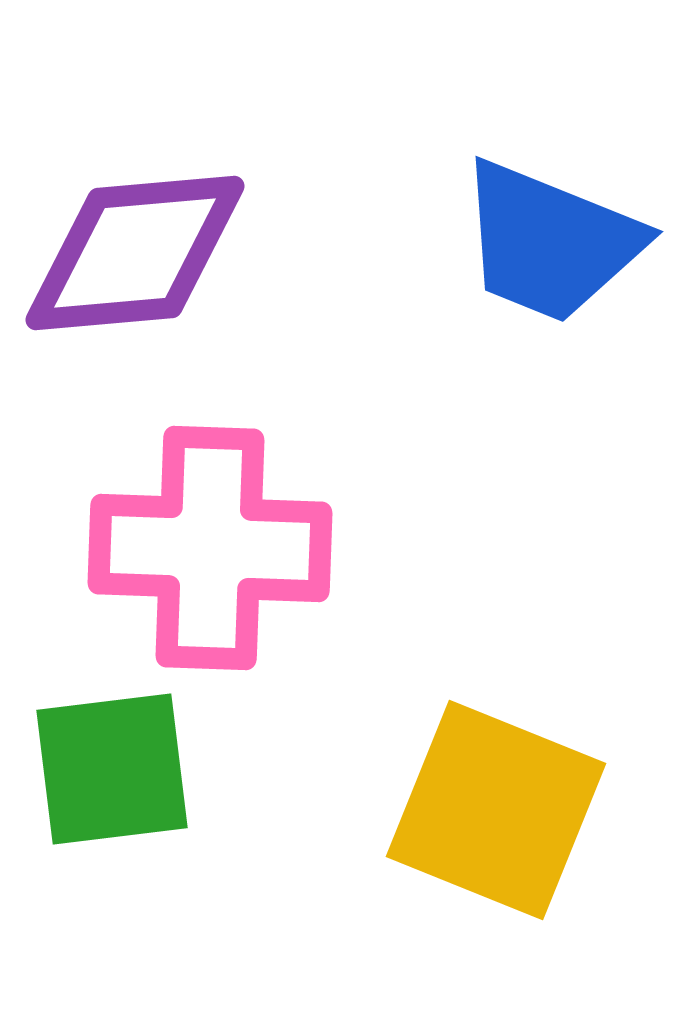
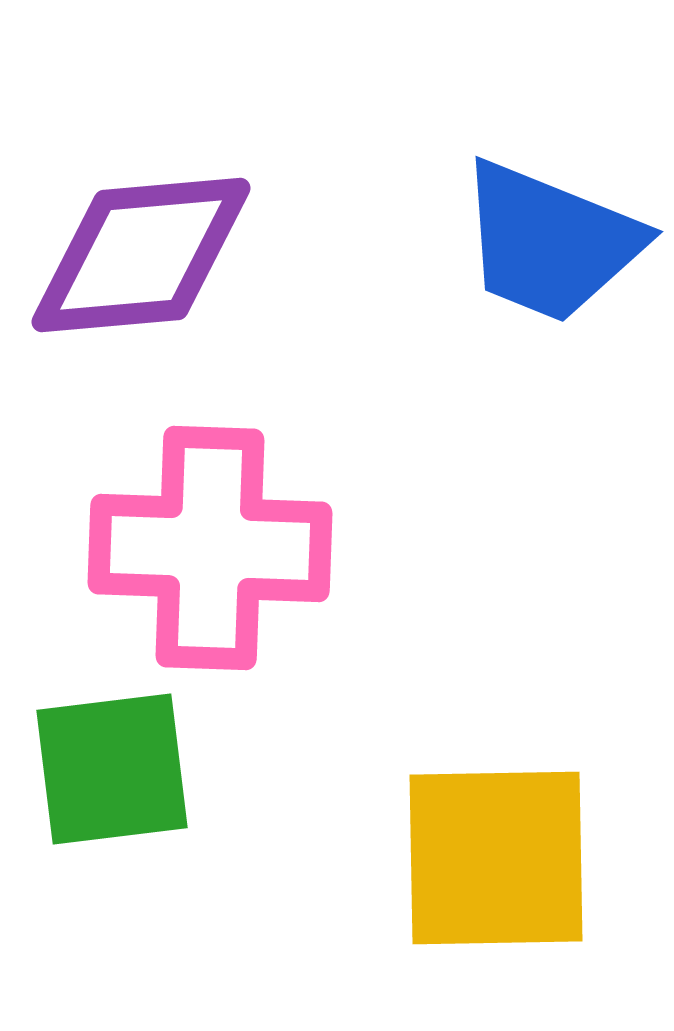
purple diamond: moved 6 px right, 2 px down
yellow square: moved 48 px down; rotated 23 degrees counterclockwise
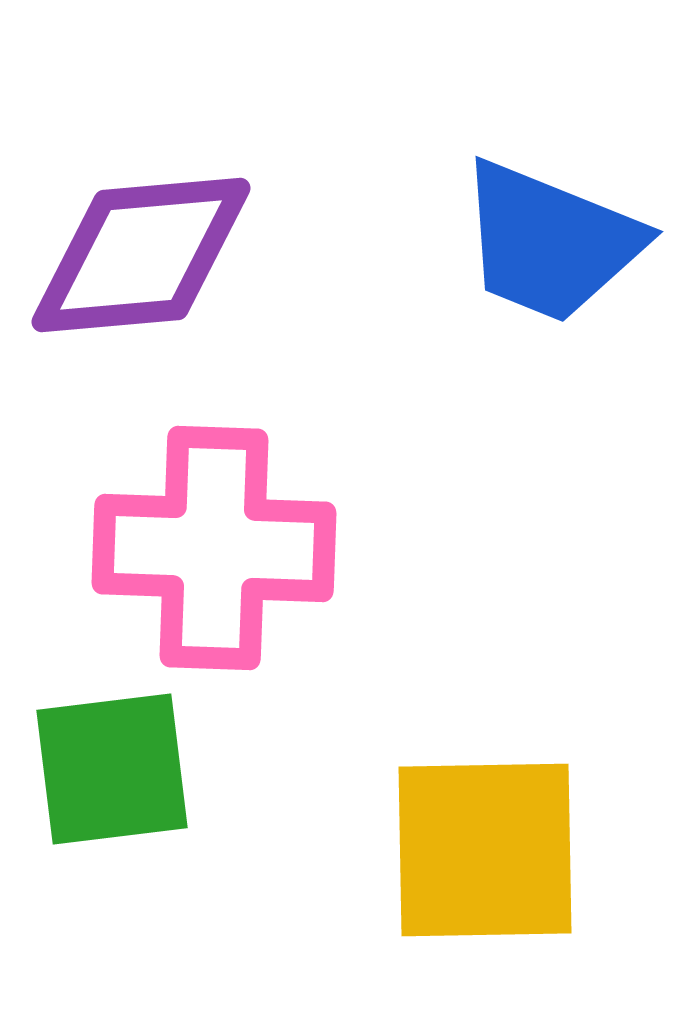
pink cross: moved 4 px right
yellow square: moved 11 px left, 8 px up
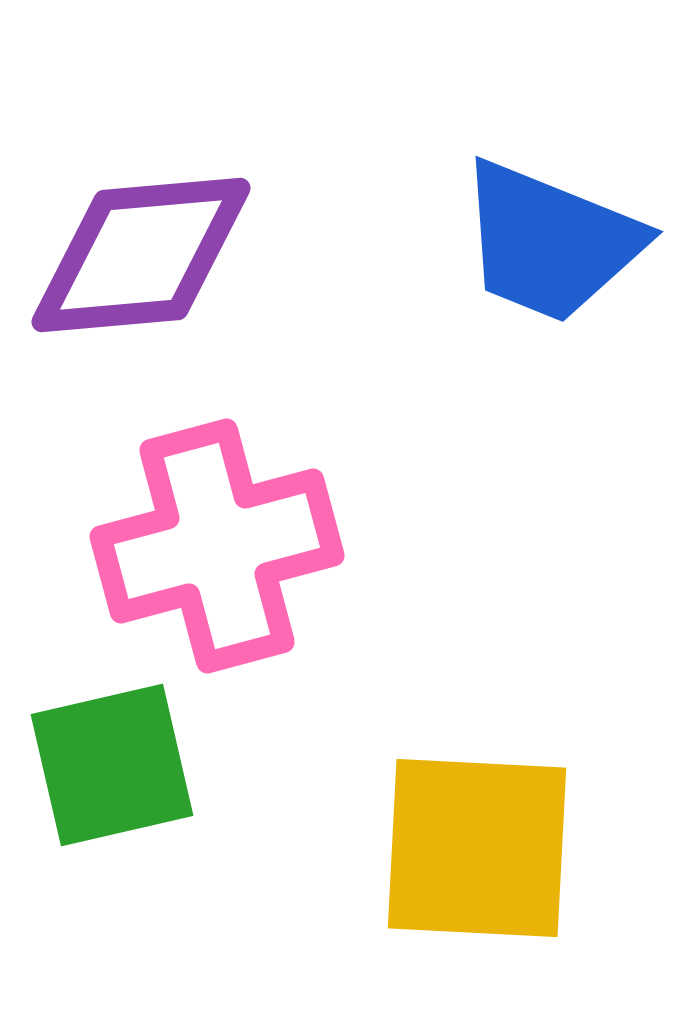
pink cross: moved 3 px right, 2 px up; rotated 17 degrees counterclockwise
green square: moved 4 px up; rotated 6 degrees counterclockwise
yellow square: moved 8 px left, 2 px up; rotated 4 degrees clockwise
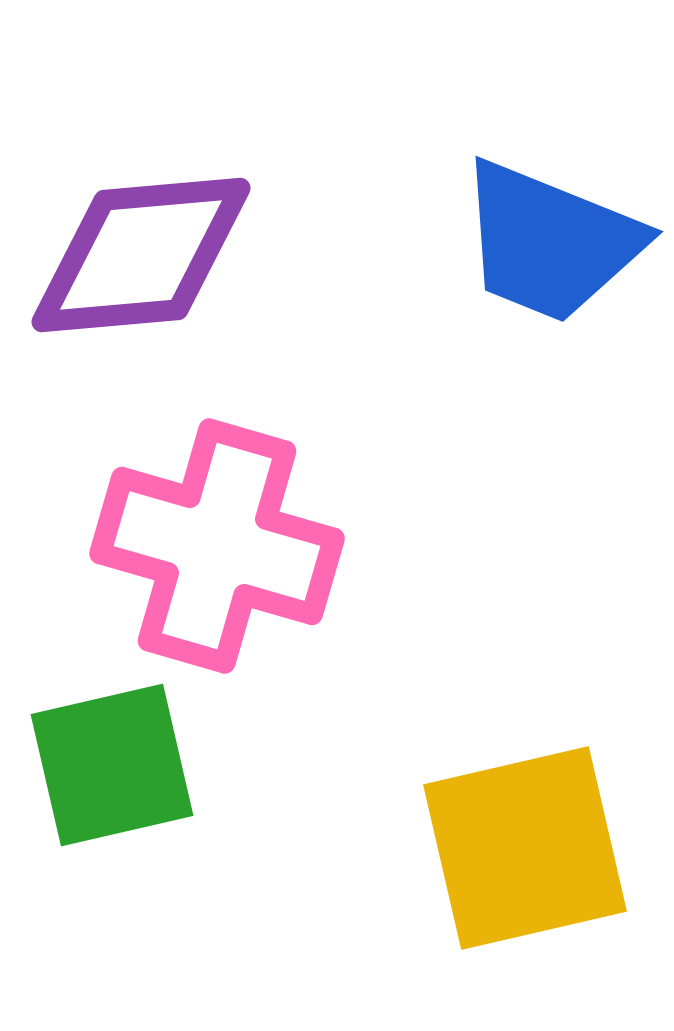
pink cross: rotated 31 degrees clockwise
yellow square: moved 48 px right; rotated 16 degrees counterclockwise
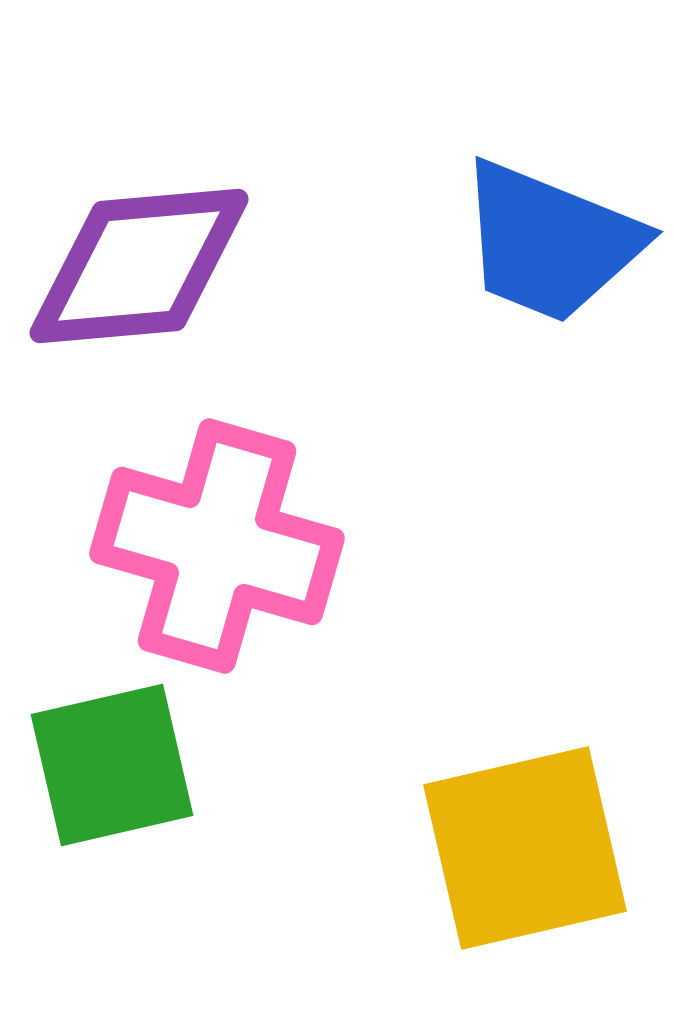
purple diamond: moved 2 px left, 11 px down
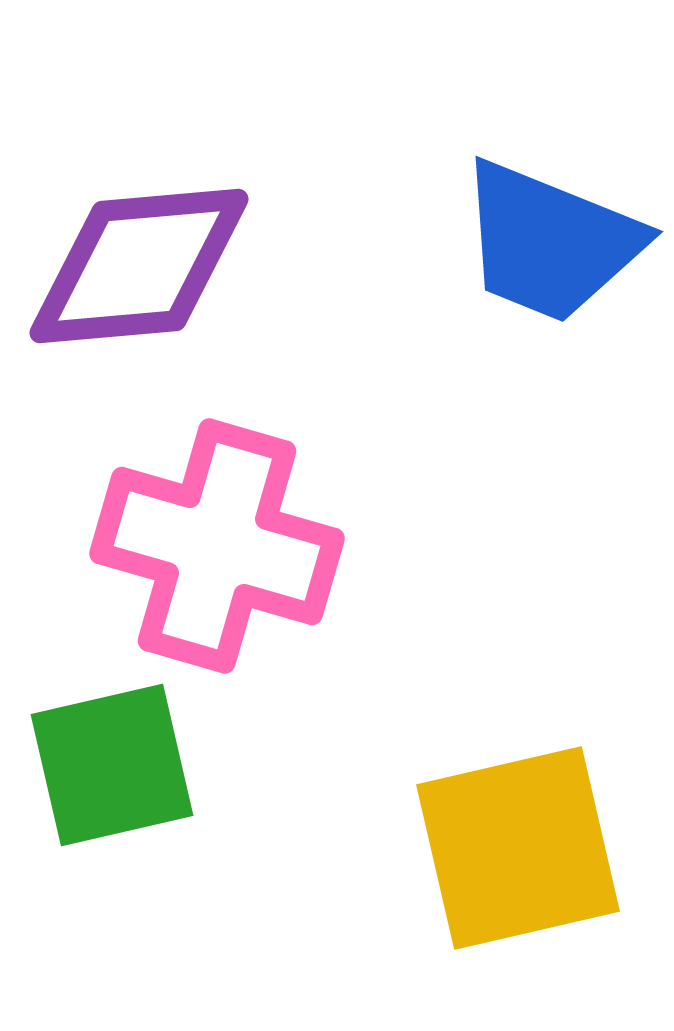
yellow square: moved 7 px left
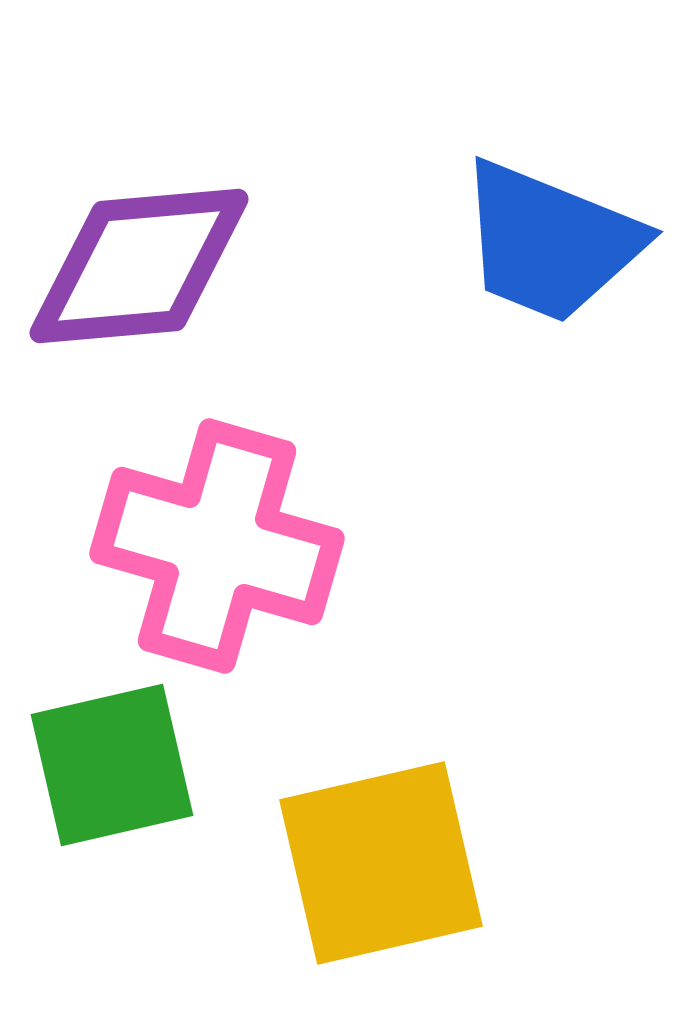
yellow square: moved 137 px left, 15 px down
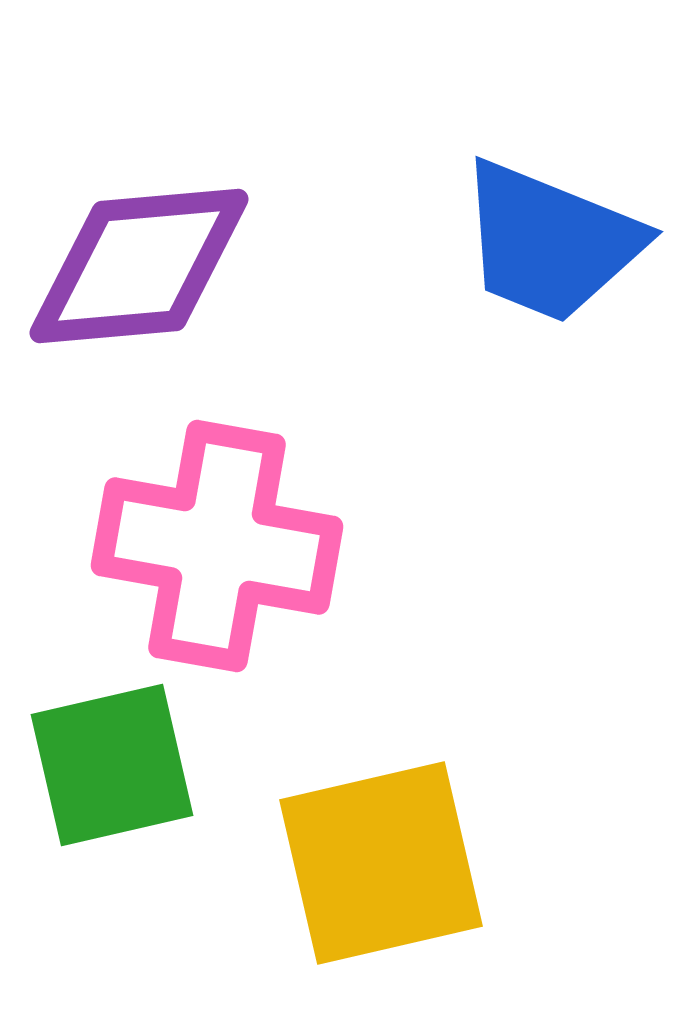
pink cross: rotated 6 degrees counterclockwise
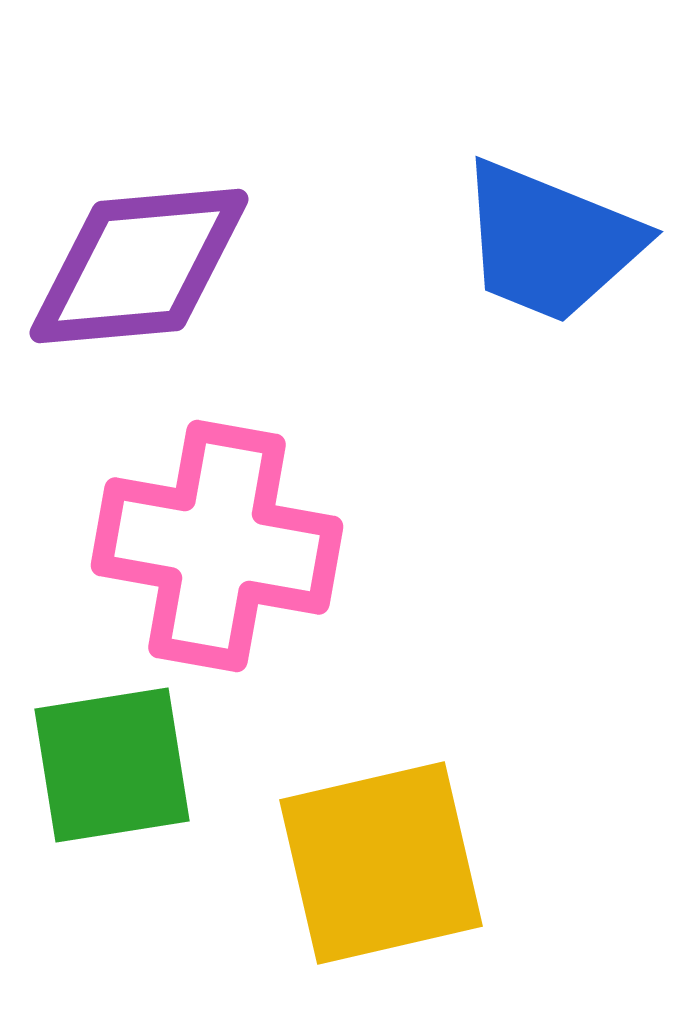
green square: rotated 4 degrees clockwise
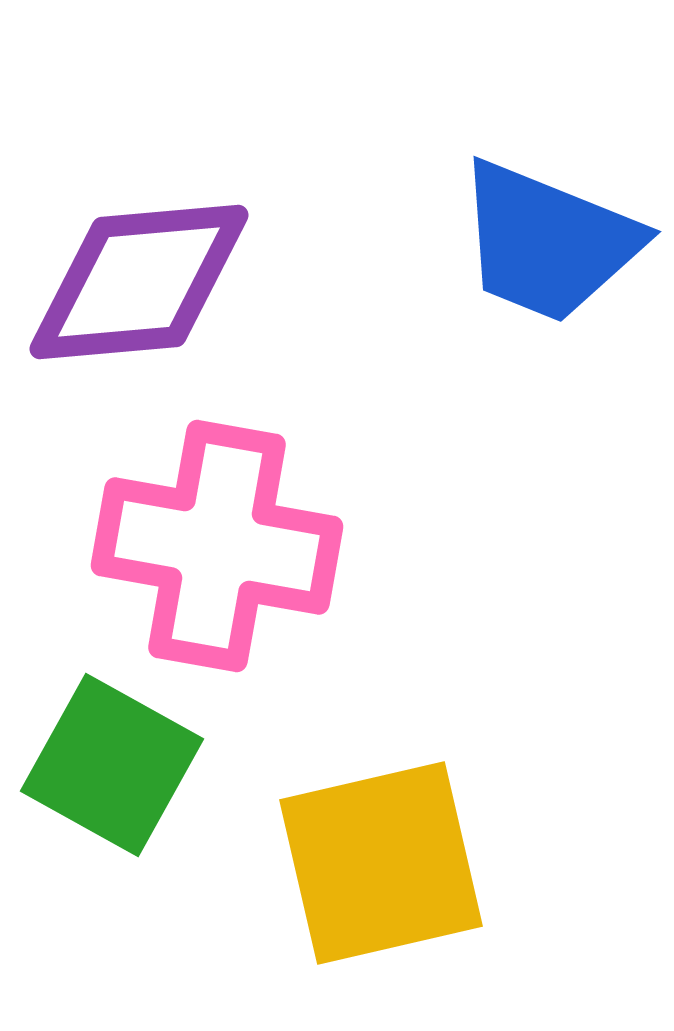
blue trapezoid: moved 2 px left
purple diamond: moved 16 px down
green square: rotated 38 degrees clockwise
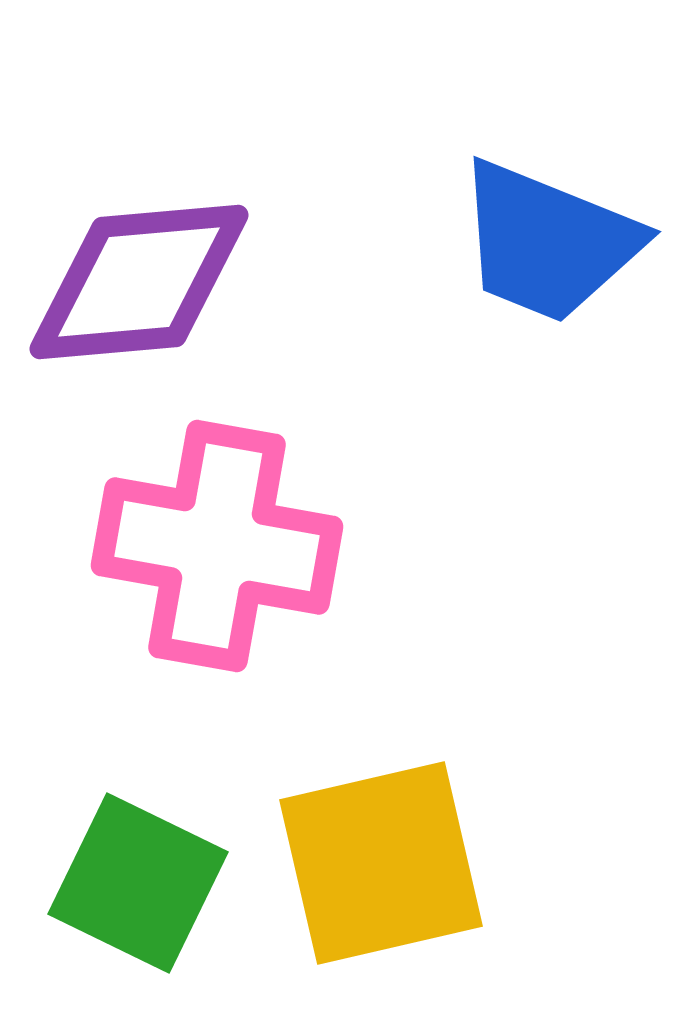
green square: moved 26 px right, 118 px down; rotated 3 degrees counterclockwise
